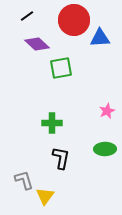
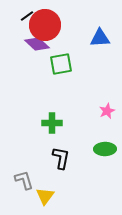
red circle: moved 29 px left, 5 px down
green square: moved 4 px up
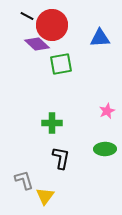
black line: rotated 64 degrees clockwise
red circle: moved 7 px right
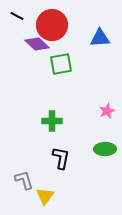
black line: moved 10 px left
green cross: moved 2 px up
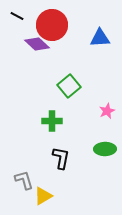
green square: moved 8 px right, 22 px down; rotated 30 degrees counterclockwise
yellow triangle: moved 2 px left; rotated 24 degrees clockwise
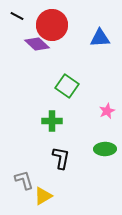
green square: moved 2 px left; rotated 15 degrees counterclockwise
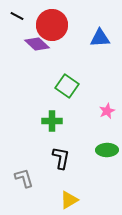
green ellipse: moved 2 px right, 1 px down
gray L-shape: moved 2 px up
yellow triangle: moved 26 px right, 4 px down
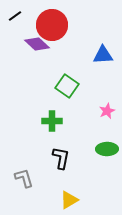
black line: moved 2 px left; rotated 64 degrees counterclockwise
blue triangle: moved 3 px right, 17 px down
green ellipse: moved 1 px up
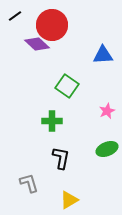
green ellipse: rotated 20 degrees counterclockwise
gray L-shape: moved 5 px right, 5 px down
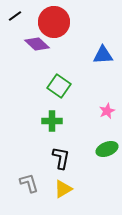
red circle: moved 2 px right, 3 px up
green square: moved 8 px left
yellow triangle: moved 6 px left, 11 px up
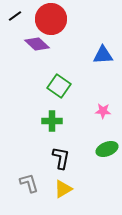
red circle: moved 3 px left, 3 px up
pink star: moved 4 px left; rotated 28 degrees clockwise
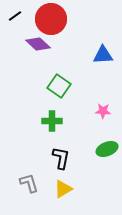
purple diamond: moved 1 px right
